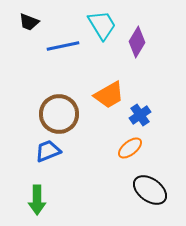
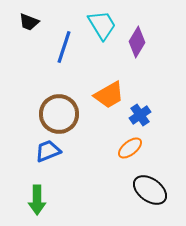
blue line: moved 1 px right, 1 px down; rotated 60 degrees counterclockwise
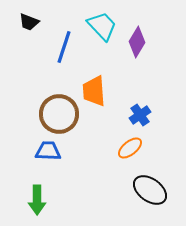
cyan trapezoid: moved 1 px down; rotated 12 degrees counterclockwise
orange trapezoid: moved 15 px left, 4 px up; rotated 116 degrees clockwise
blue trapezoid: rotated 24 degrees clockwise
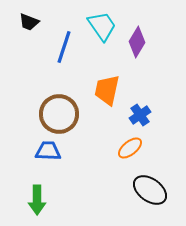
cyan trapezoid: rotated 8 degrees clockwise
orange trapezoid: moved 13 px right, 1 px up; rotated 16 degrees clockwise
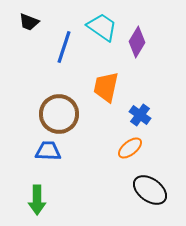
cyan trapezoid: moved 1 px down; rotated 20 degrees counterclockwise
orange trapezoid: moved 1 px left, 3 px up
blue cross: rotated 20 degrees counterclockwise
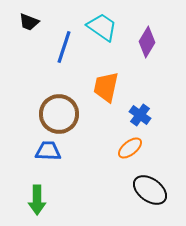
purple diamond: moved 10 px right
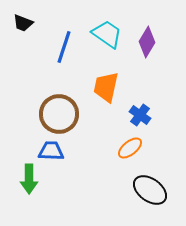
black trapezoid: moved 6 px left, 1 px down
cyan trapezoid: moved 5 px right, 7 px down
blue trapezoid: moved 3 px right
green arrow: moved 8 px left, 21 px up
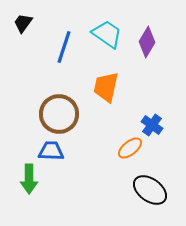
black trapezoid: rotated 105 degrees clockwise
blue cross: moved 12 px right, 10 px down
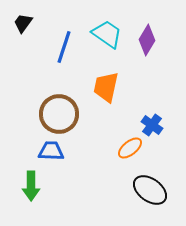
purple diamond: moved 2 px up
green arrow: moved 2 px right, 7 px down
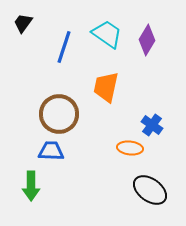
orange ellipse: rotated 45 degrees clockwise
